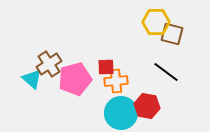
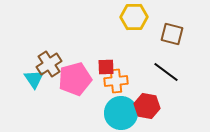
yellow hexagon: moved 22 px left, 5 px up
cyan triangle: moved 2 px right; rotated 15 degrees clockwise
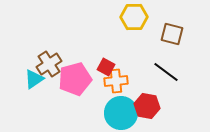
red square: rotated 30 degrees clockwise
cyan triangle: rotated 30 degrees clockwise
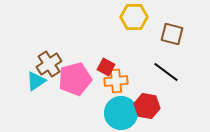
cyan triangle: moved 2 px right, 2 px down
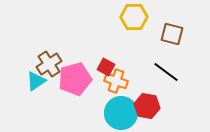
orange cross: rotated 25 degrees clockwise
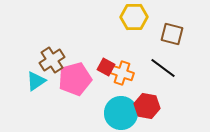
brown cross: moved 3 px right, 4 px up
black line: moved 3 px left, 4 px up
orange cross: moved 6 px right, 8 px up
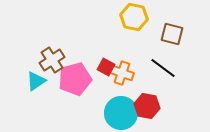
yellow hexagon: rotated 12 degrees clockwise
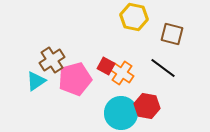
red square: moved 1 px up
orange cross: rotated 15 degrees clockwise
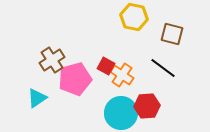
orange cross: moved 2 px down
cyan triangle: moved 1 px right, 17 px down
red hexagon: rotated 15 degrees counterclockwise
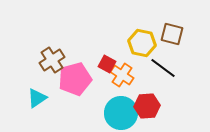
yellow hexagon: moved 8 px right, 26 px down
red square: moved 1 px right, 2 px up
